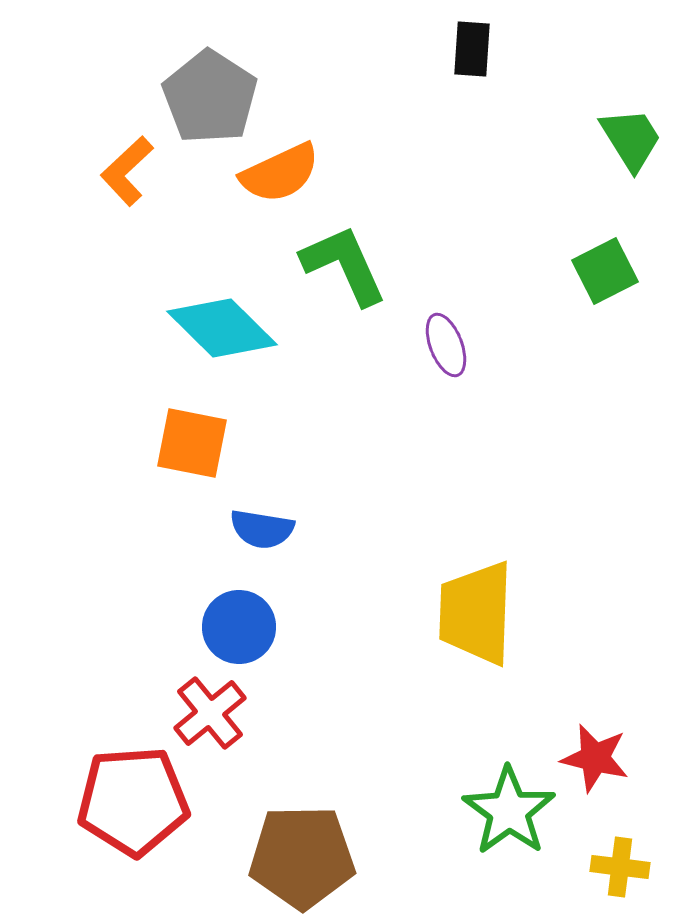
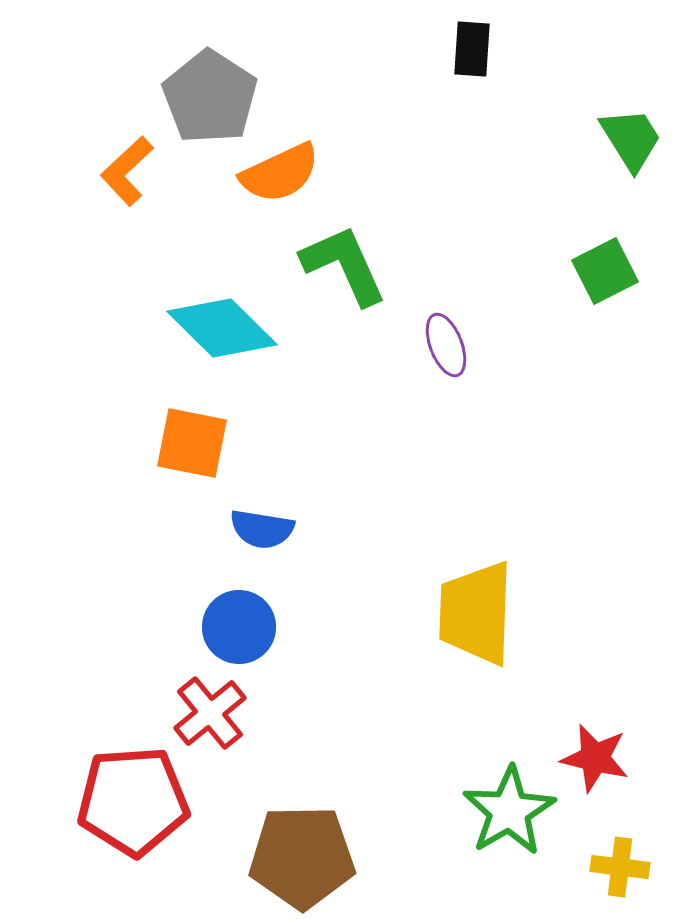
green star: rotated 6 degrees clockwise
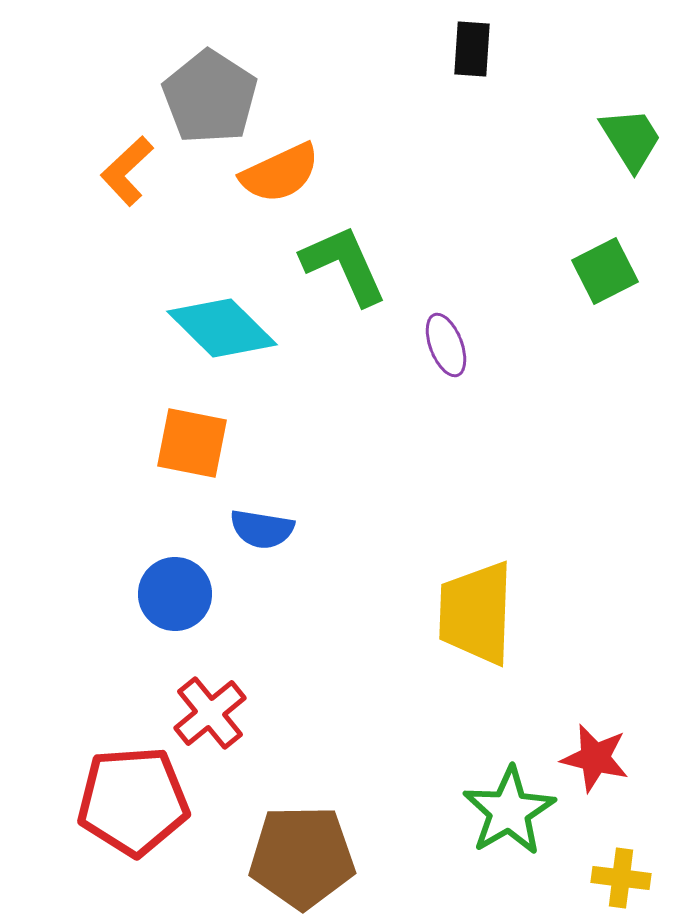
blue circle: moved 64 px left, 33 px up
yellow cross: moved 1 px right, 11 px down
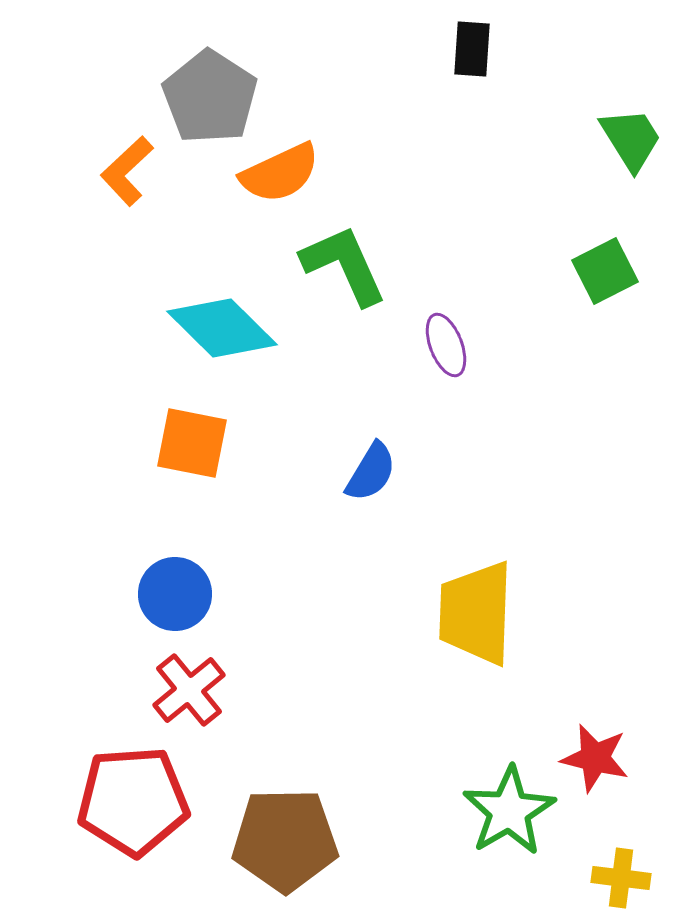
blue semicircle: moved 109 px right, 57 px up; rotated 68 degrees counterclockwise
red cross: moved 21 px left, 23 px up
brown pentagon: moved 17 px left, 17 px up
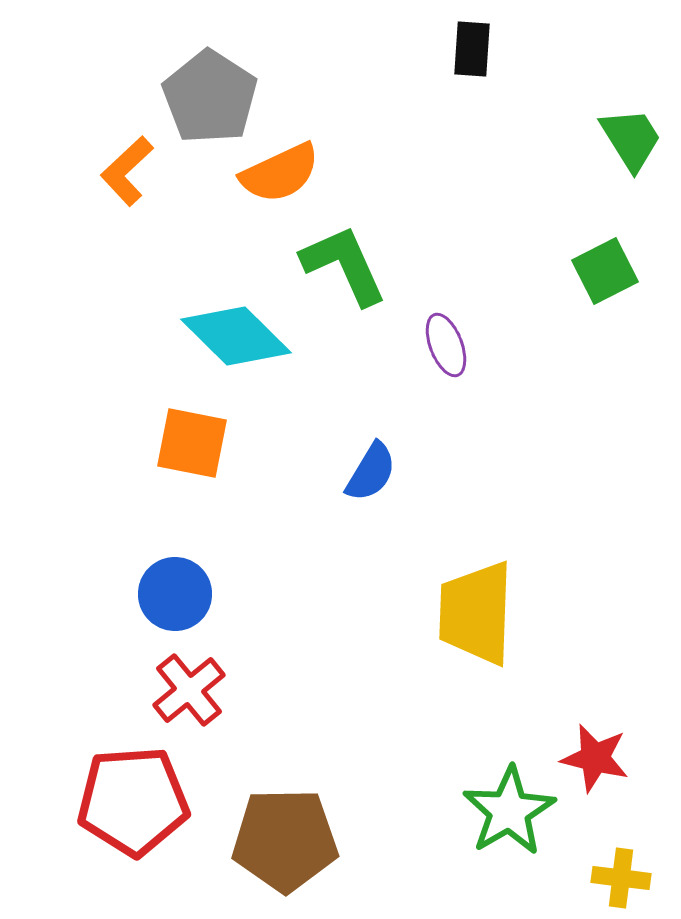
cyan diamond: moved 14 px right, 8 px down
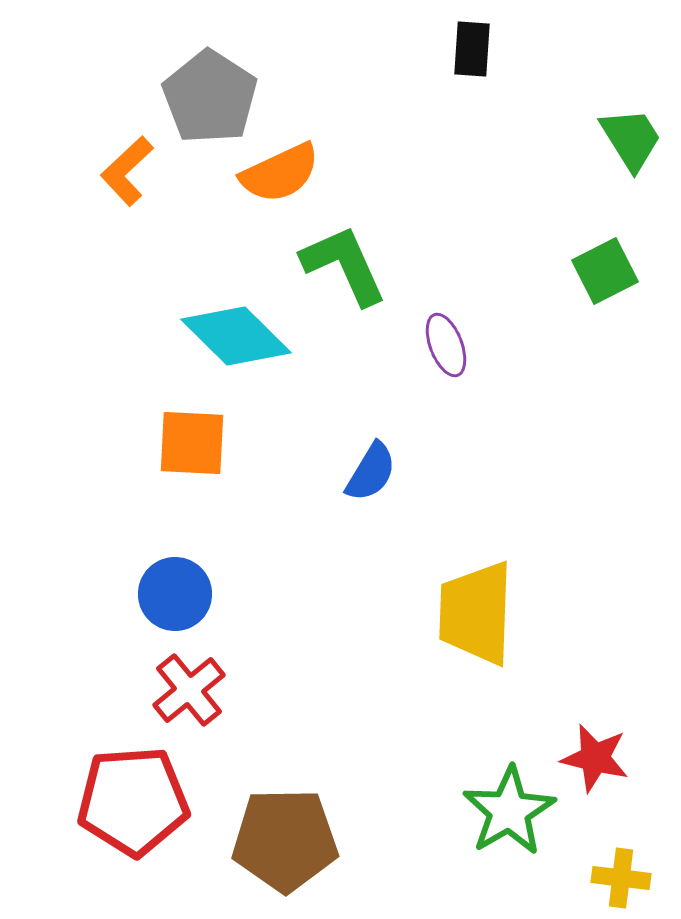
orange square: rotated 8 degrees counterclockwise
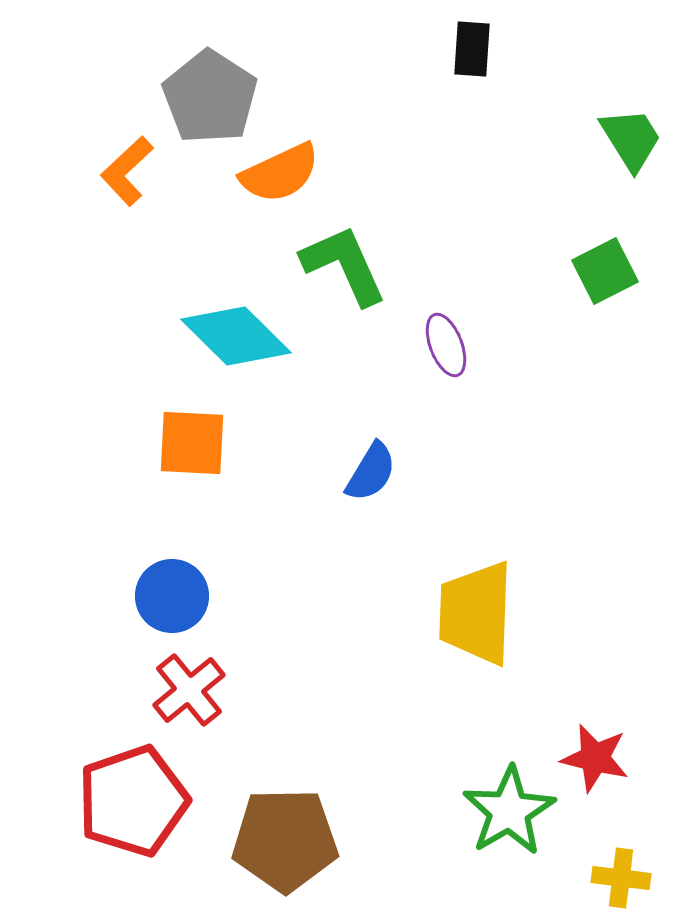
blue circle: moved 3 px left, 2 px down
red pentagon: rotated 15 degrees counterclockwise
